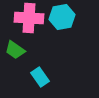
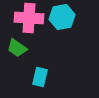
green trapezoid: moved 2 px right, 2 px up
cyan rectangle: rotated 48 degrees clockwise
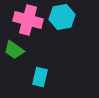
pink cross: moved 1 px left, 2 px down; rotated 12 degrees clockwise
green trapezoid: moved 3 px left, 2 px down
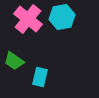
pink cross: moved 1 px up; rotated 24 degrees clockwise
green trapezoid: moved 11 px down
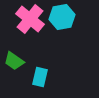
pink cross: moved 2 px right
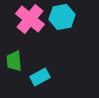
green trapezoid: rotated 50 degrees clockwise
cyan rectangle: rotated 48 degrees clockwise
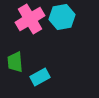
pink cross: rotated 20 degrees clockwise
green trapezoid: moved 1 px right, 1 px down
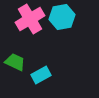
green trapezoid: rotated 120 degrees clockwise
cyan rectangle: moved 1 px right, 2 px up
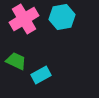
pink cross: moved 6 px left
green trapezoid: moved 1 px right, 1 px up
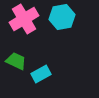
cyan rectangle: moved 1 px up
